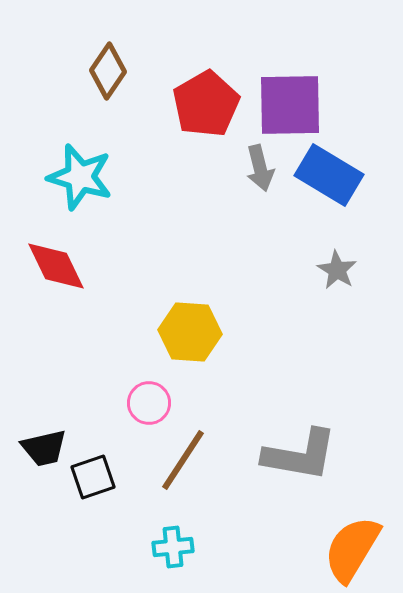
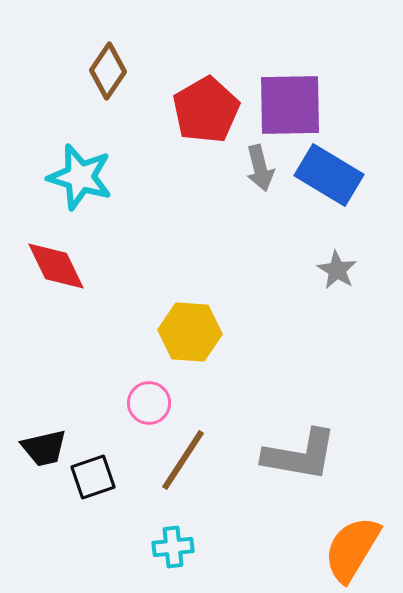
red pentagon: moved 6 px down
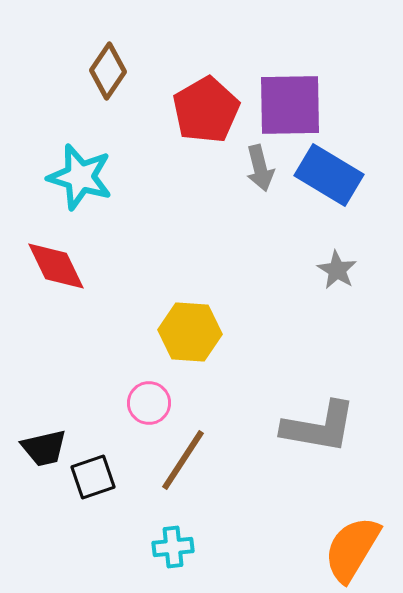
gray L-shape: moved 19 px right, 28 px up
